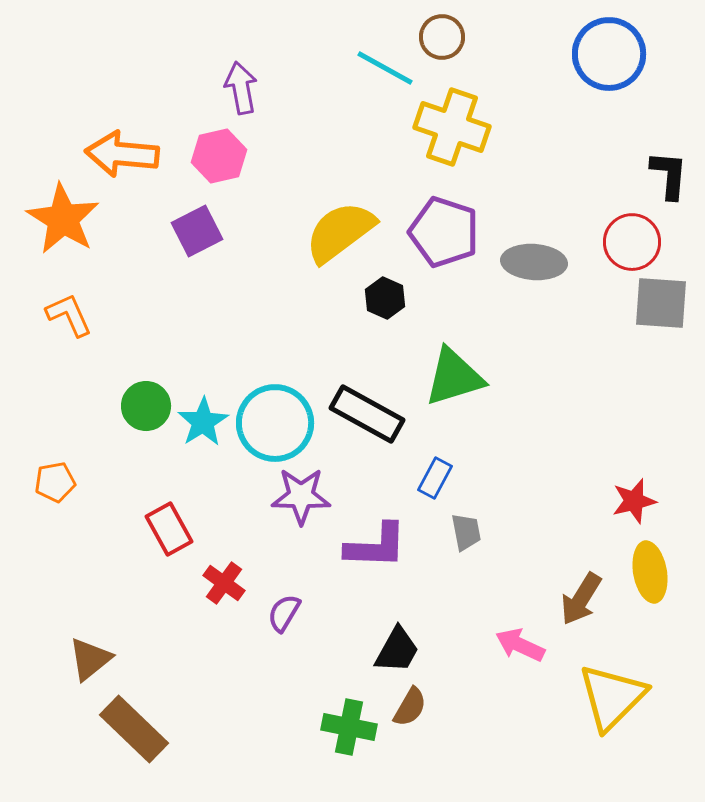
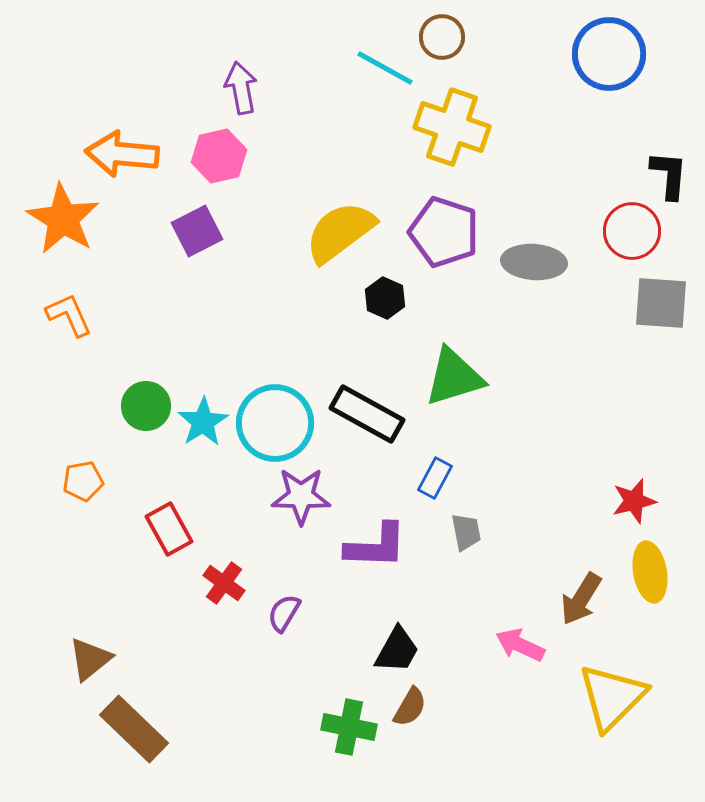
red circle: moved 11 px up
orange pentagon: moved 28 px right, 1 px up
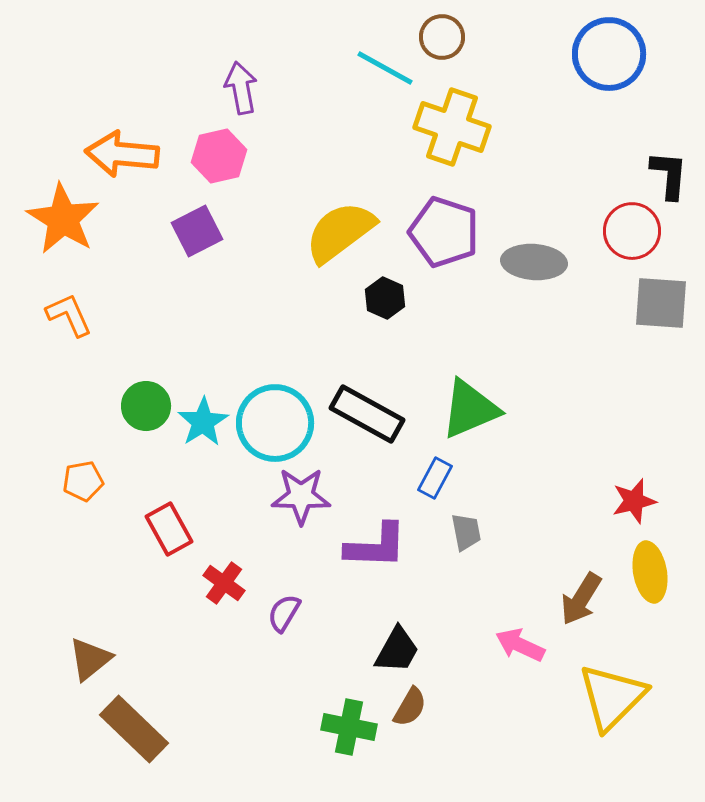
green triangle: moved 16 px right, 32 px down; rotated 6 degrees counterclockwise
